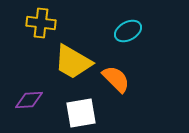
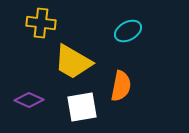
orange semicircle: moved 5 px right, 7 px down; rotated 56 degrees clockwise
purple diamond: rotated 28 degrees clockwise
white square: moved 1 px right, 6 px up
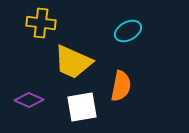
yellow trapezoid: rotated 6 degrees counterclockwise
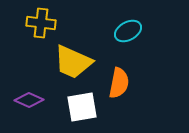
orange semicircle: moved 2 px left, 3 px up
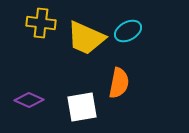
yellow trapezoid: moved 13 px right, 24 px up
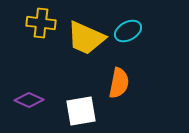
white square: moved 1 px left, 4 px down
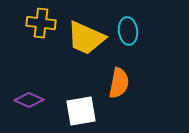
cyan ellipse: rotated 68 degrees counterclockwise
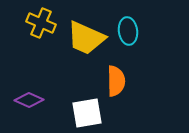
yellow cross: rotated 16 degrees clockwise
orange semicircle: moved 3 px left, 2 px up; rotated 12 degrees counterclockwise
white square: moved 6 px right, 2 px down
